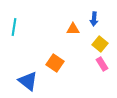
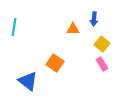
yellow square: moved 2 px right
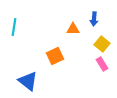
orange square: moved 7 px up; rotated 30 degrees clockwise
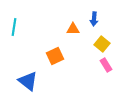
pink rectangle: moved 4 px right, 1 px down
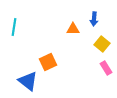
orange square: moved 7 px left, 6 px down
pink rectangle: moved 3 px down
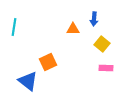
pink rectangle: rotated 56 degrees counterclockwise
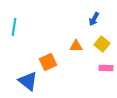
blue arrow: rotated 24 degrees clockwise
orange triangle: moved 3 px right, 17 px down
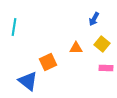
orange triangle: moved 2 px down
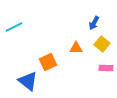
blue arrow: moved 4 px down
cyan line: rotated 54 degrees clockwise
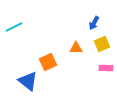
yellow square: rotated 28 degrees clockwise
